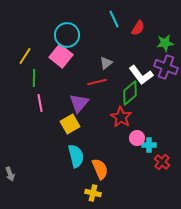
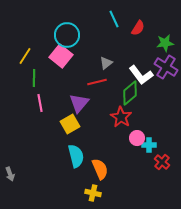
purple cross: rotated 10 degrees clockwise
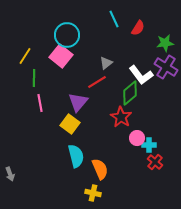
red line: rotated 18 degrees counterclockwise
purple triangle: moved 1 px left, 1 px up
yellow square: rotated 24 degrees counterclockwise
red cross: moved 7 px left
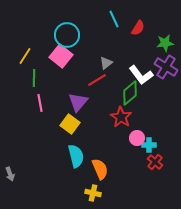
red line: moved 2 px up
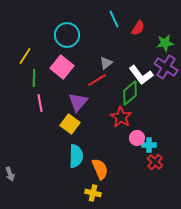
pink square: moved 1 px right, 11 px down
cyan semicircle: rotated 15 degrees clockwise
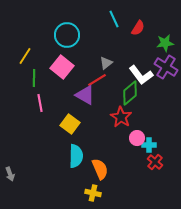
purple triangle: moved 7 px right, 7 px up; rotated 40 degrees counterclockwise
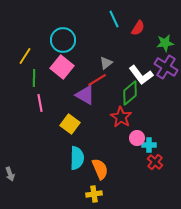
cyan circle: moved 4 px left, 5 px down
cyan semicircle: moved 1 px right, 2 px down
yellow cross: moved 1 px right, 1 px down; rotated 21 degrees counterclockwise
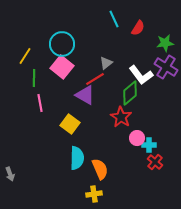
cyan circle: moved 1 px left, 4 px down
red line: moved 2 px left, 1 px up
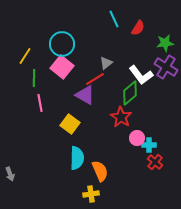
orange semicircle: moved 2 px down
yellow cross: moved 3 px left
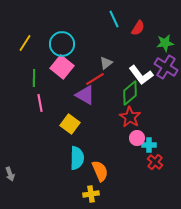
yellow line: moved 13 px up
red star: moved 9 px right
